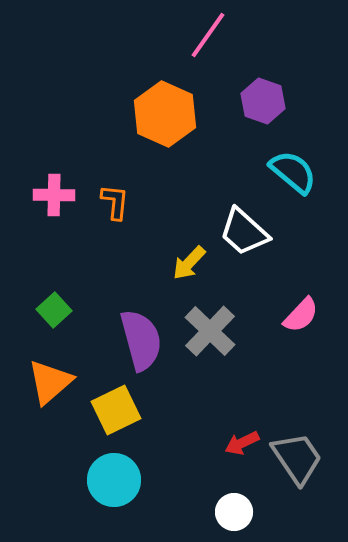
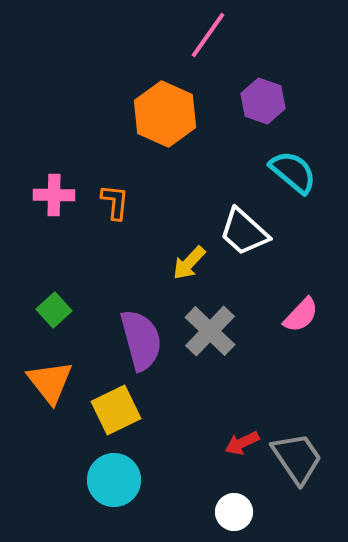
orange triangle: rotated 27 degrees counterclockwise
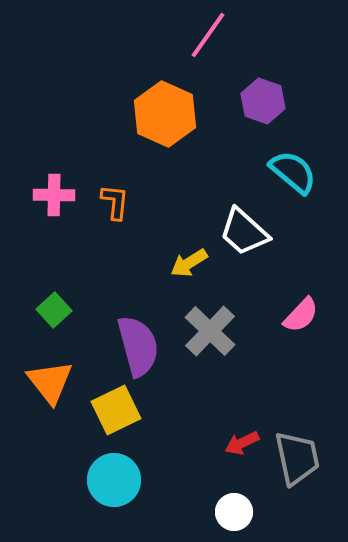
yellow arrow: rotated 15 degrees clockwise
purple semicircle: moved 3 px left, 6 px down
gray trapezoid: rotated 22 degrees clockwise
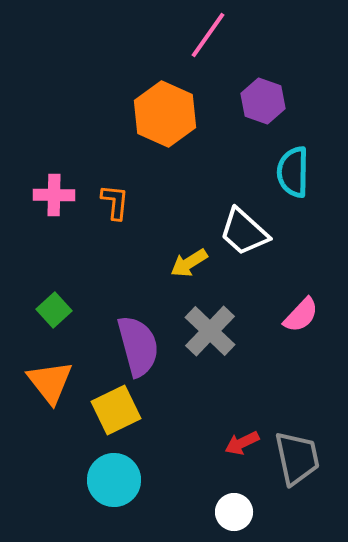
cyan semicircle: rotated 129 degrees counterclockwise
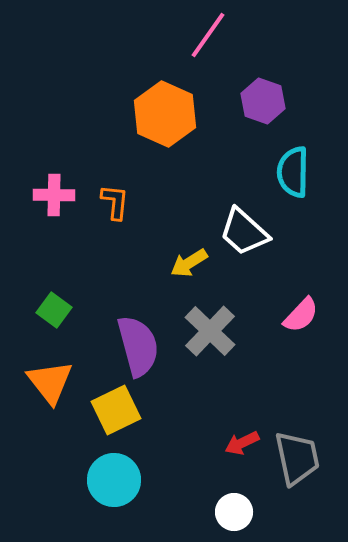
green square: rotated 12 degrees counterclockwise
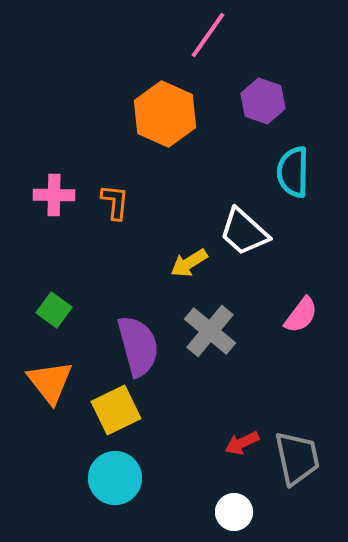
pink semicircle: rotated 6 degrees counterclockwise
gray cross: rotated 4 degrees counterclockwise
cyan circle: moved 1 px right, 2 px up
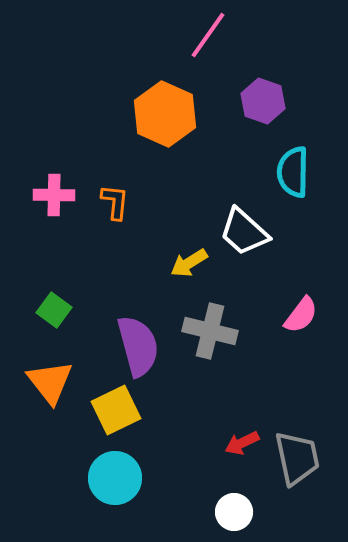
gray cross: rotated 26 degrees counterclockwise
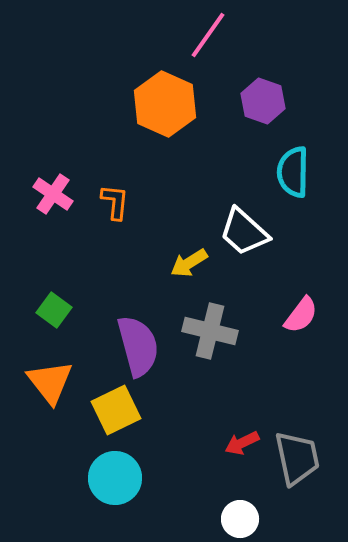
orange hexagon: moved 10 px up
pink cross: moved 1 px left, 1 px up; rotated 33 degrees clockwise
white circle: moved 6 px right, 7 px down
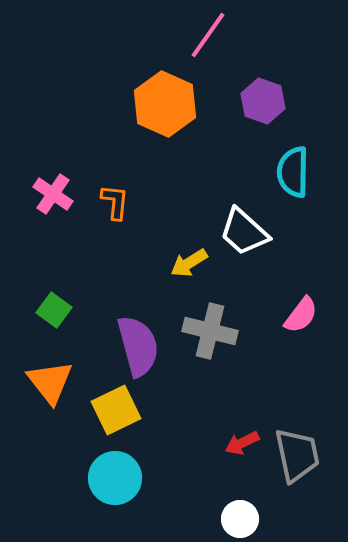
gray trapezoid: moved 3 px up
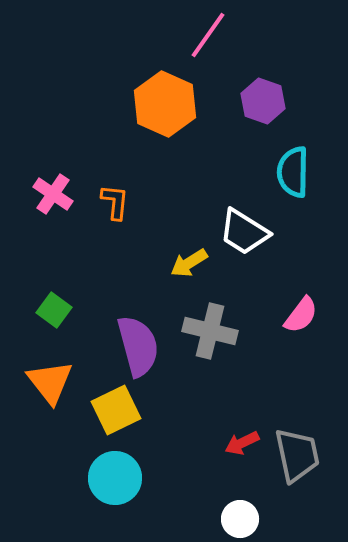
white trapezoid: rotated 10 degrees counterclockwise
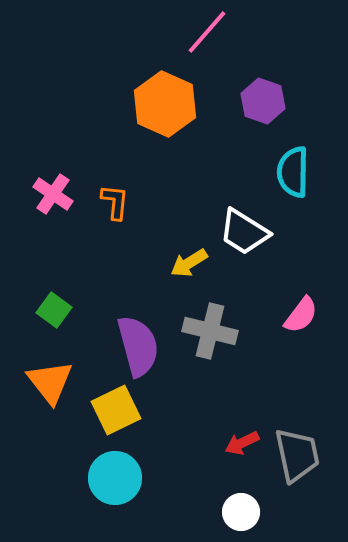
pink line: moved 1 px left, 3 px up; rotated 6 degrees clockwise
white circle: moved 1 px right, 7 px up
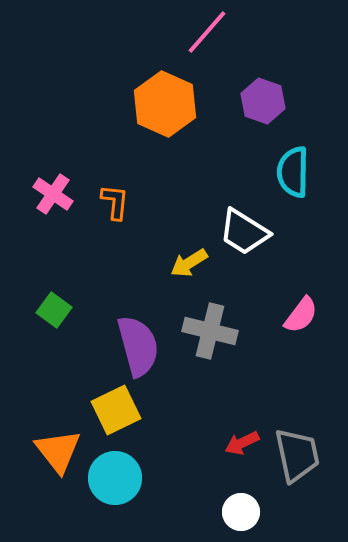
orange triangle: moved 8 px right, 69 px down
